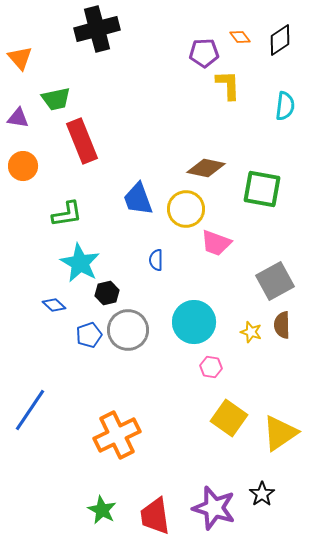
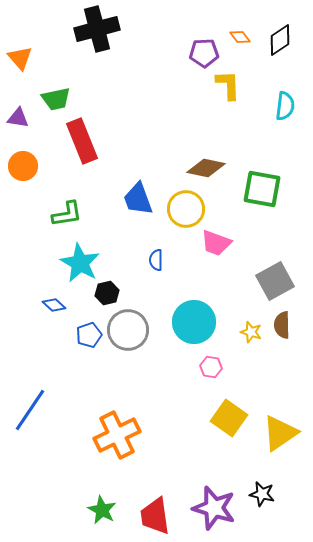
black star: rotated 25 degrees counterclockwise
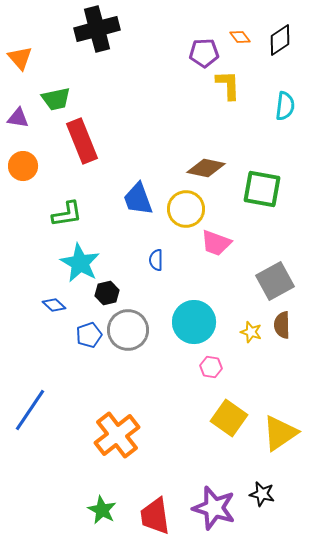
orange cross: rotated 12 degrees counterclockwise
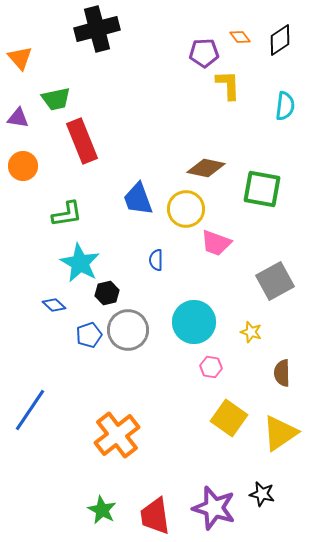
brown semicircle: moved 48 px down
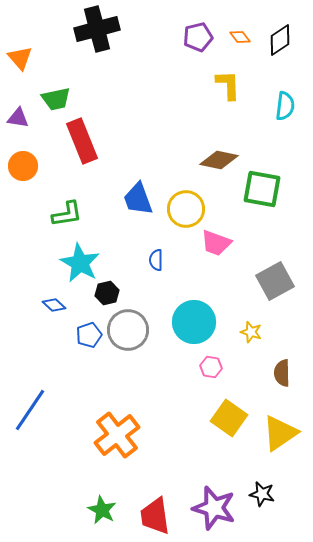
purple pentagon: moved 6 px left, 16 px up; rotated 12 degrees counterclockwise
brown diamond: moved 13 px right, 8 px up
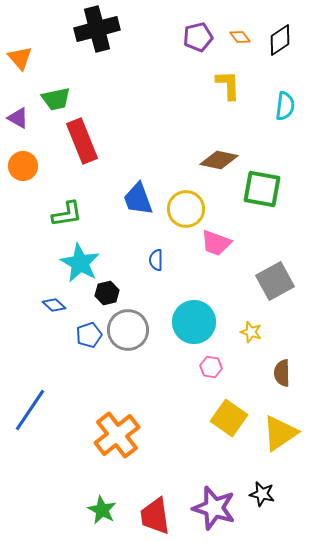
purple triangle: rotated 20 degrees clockwise
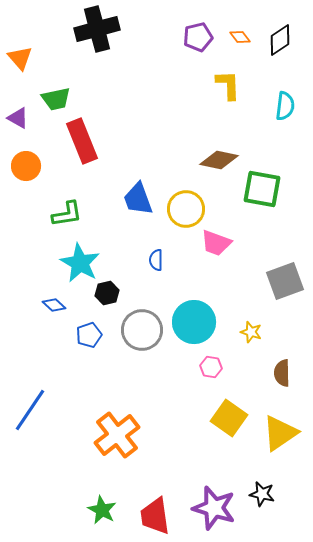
orange circle: moved 3 px right
gray square: moved 10 px right; rotated 9 degrees clockwise
gray circle: moved 14 px right
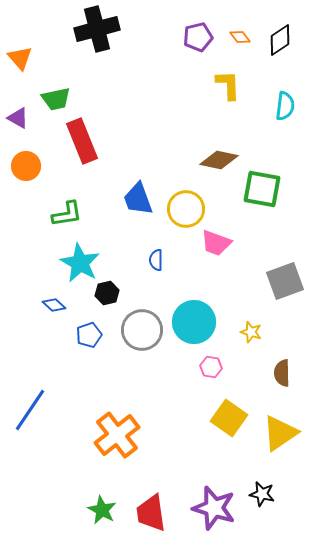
red trapezoid: moved 4 px left, 3 px up
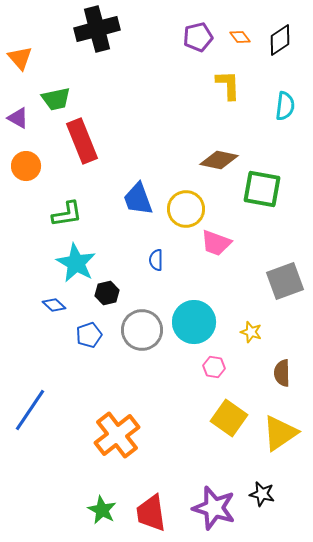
cyan star: moved 4 px left
pink hexagon: moved 3 px right
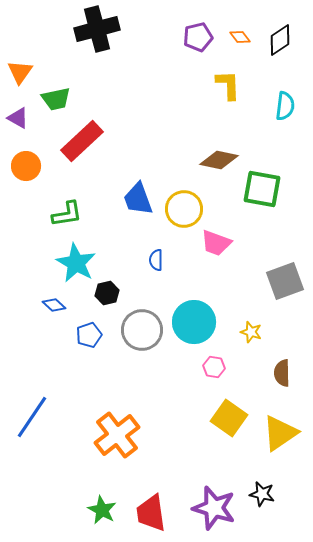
orange triangle: moved 14 px down; rotated 16 degrees clockwise
red rectangle: rotated 69 degrees clockwise
yellow circle: moved 2 px left
blue line: moved 2 px right, 7 px down
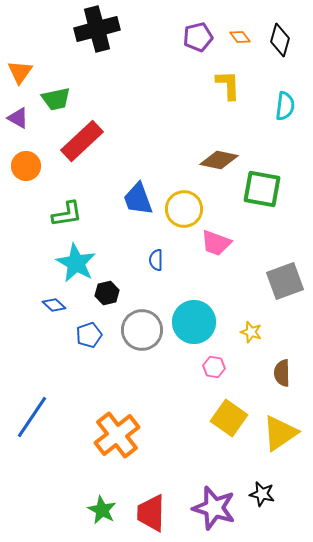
black diamond: rotated 40 degrees counterclockwise
red trapezoid: rotated 9 degrees clockwise
